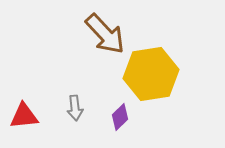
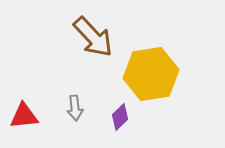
brown arrow: moved 12 px left, 3 px down
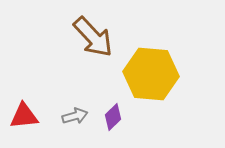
yellow hexagon: rotated 14 degrees clockwise
gray arrow: moved 8 px down; rotated 100 degrees counterclockwise
purple diamond: moved 7 px left
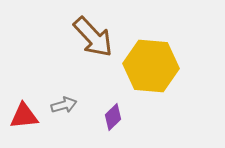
yellow hexagon: moved 8 px up
gray arrow: moved 11 px left, 11 px up
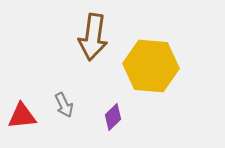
brown arrow: rotated 51 degrees clockwise
gray arrow: rotated 80 degrees clockwise
red triangle: moved 2 px left
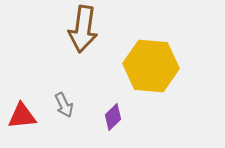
brown arrow: moved 10 px left, 8 px up
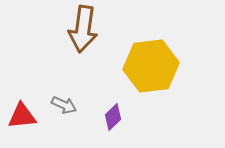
yellow hexagon: rotated 12 degrees counterclockwise
gray arrow: rotated 40 degrees counterclockwise
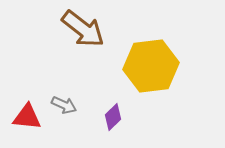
brown arrow: rotated 60 degrees counterclockwise
red triangle: moved 5 px right, 1 px down; rotated 12 degrees clockwise
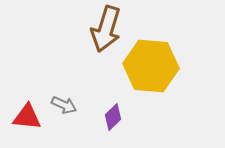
brown arrow: moved 23 px right; rotated 69 degrees clockwise
yellow hexagon: rotated 12 degrees clockwise
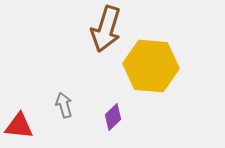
gray arrow: rotated 130 degrees counterclockwise
red triangle: moved 8 px left, 9 px down
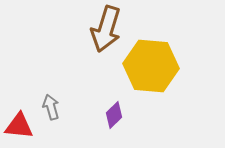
gray arrow: moved 13 px left, 2 px down
purple diamond: moved 1 px right, 2 px up
